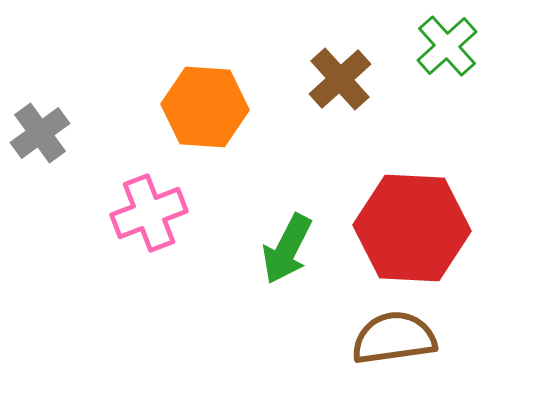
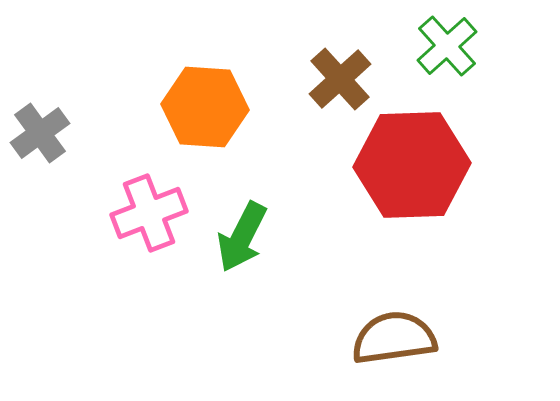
red hexagon: moved 63 px up; rotated 5 degrees counterclockwise
green arrow: moved 45 px left, 12 px up
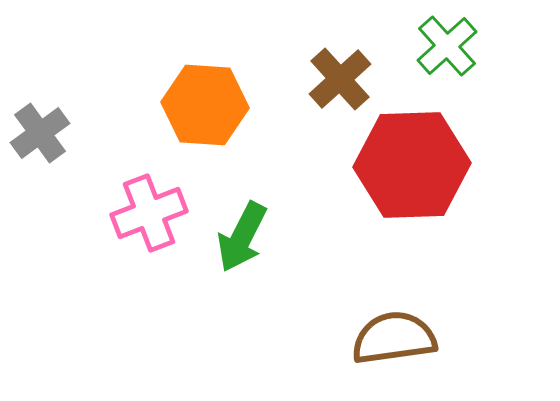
orange hexagon: moved 2 px up
